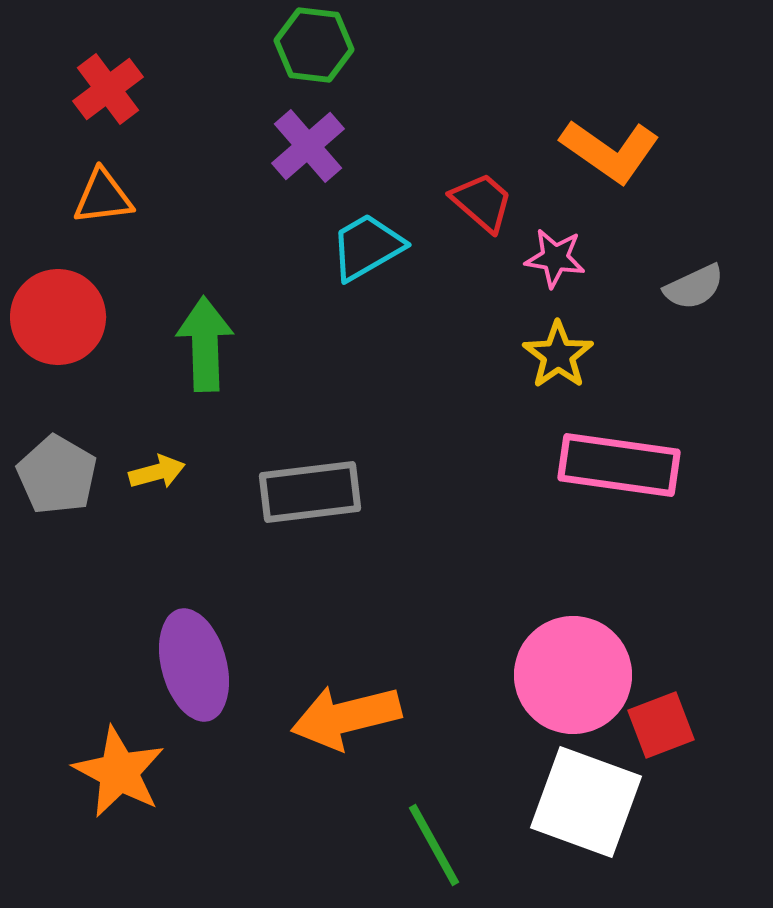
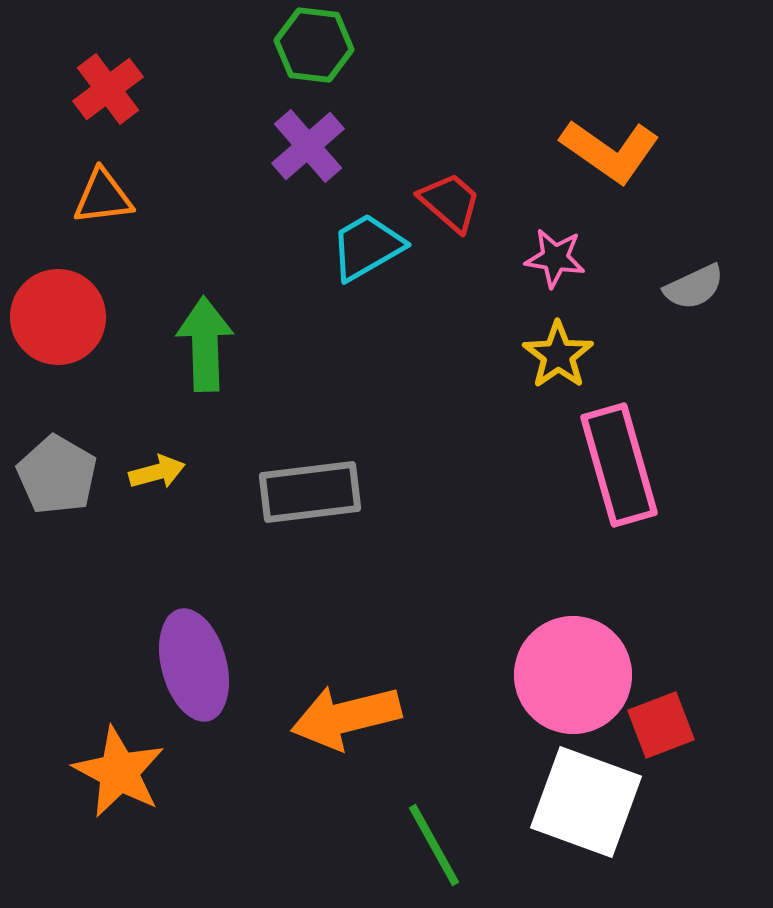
red trapezoid: moved 32 px left
pink rectangle: rotated 66 degrees clockwise
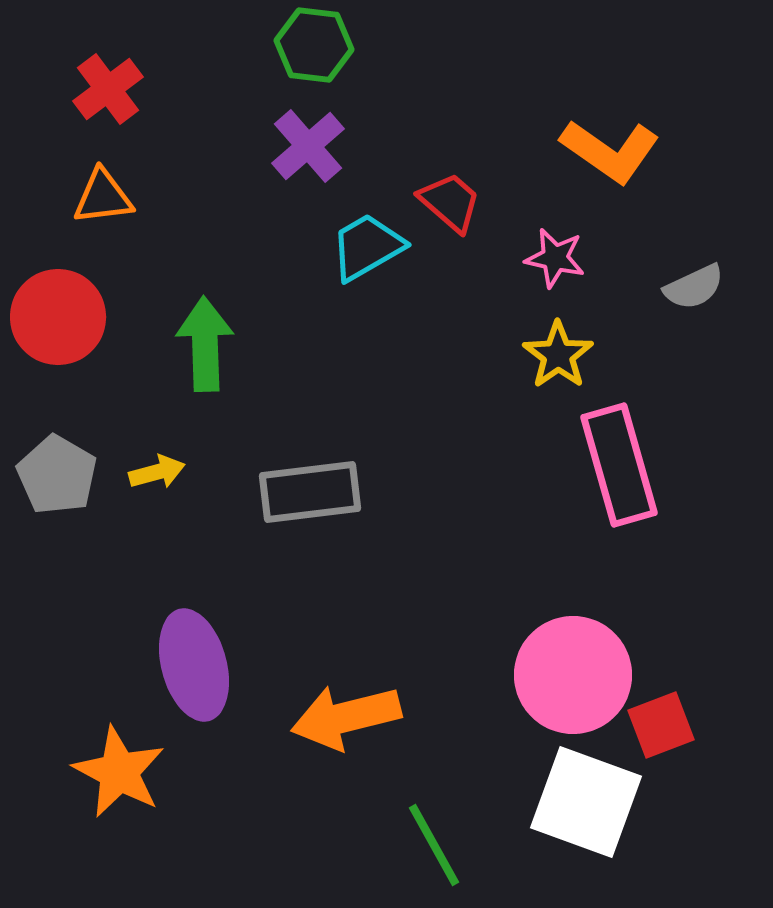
pink star: rotated 4 degrees clockwise
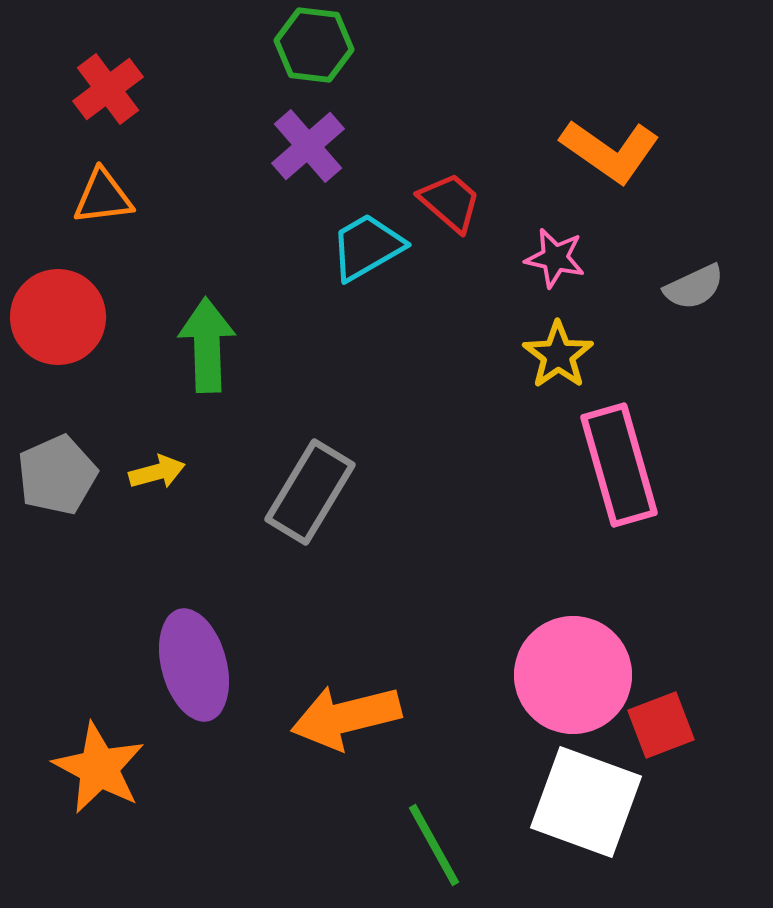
green arrow: moved 2 px right, 1 px down
gray pentagon: rotated 18 degrees clockwise
gray rectangle: rotated 52 degrees counterclockwise
orange star: moved 20 px left, 4 px up
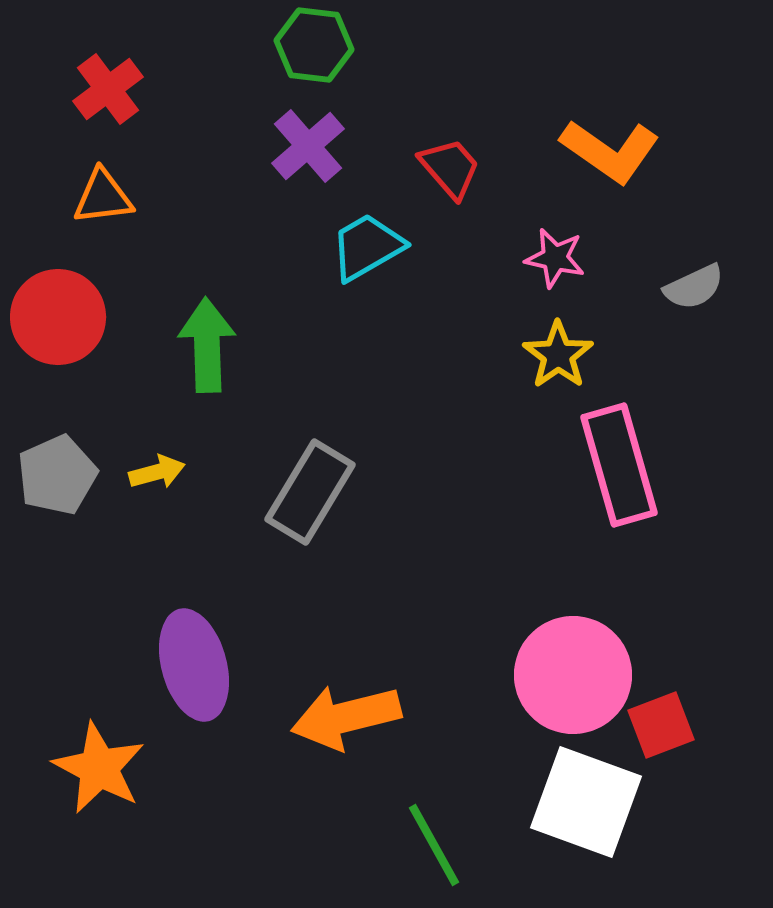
red trapezoid: moved 34 px up; rotated 8 degrees clockwise
